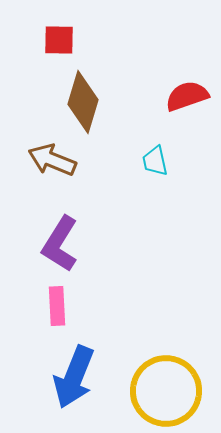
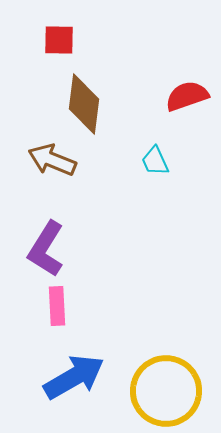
brown diamond: moved 1 px right, 2 px down; rotated 10 degrees counterclockwise
cyan trapezoid: rotated 12 degrees counterclockwise
purple L-shape: moved 14 px left, 5 px down
blue arrow: rotated 142 degrees counterclockwise
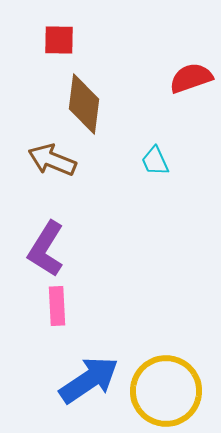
red semicircle: moved 4 px right, 18 px up
blue arrow: moved 15 px right, 3 px down; rotated 4 degrees counterclockwise
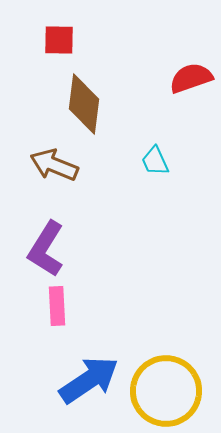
brown arrow: moved 2 px right, 5 px down
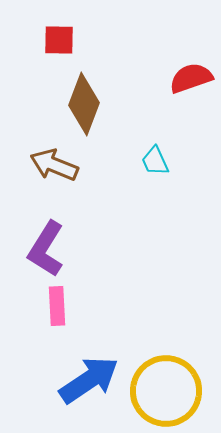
brown diamond: rotated 14 degrees clockwise
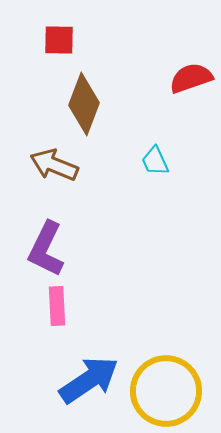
purple L-shape: rotated 6 degrees counterclockwise
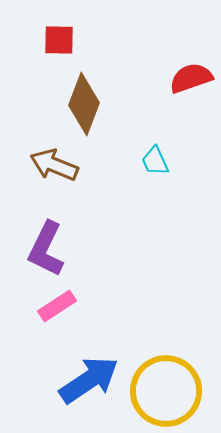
pink rectangle: rotated 60 degrees clockwise
